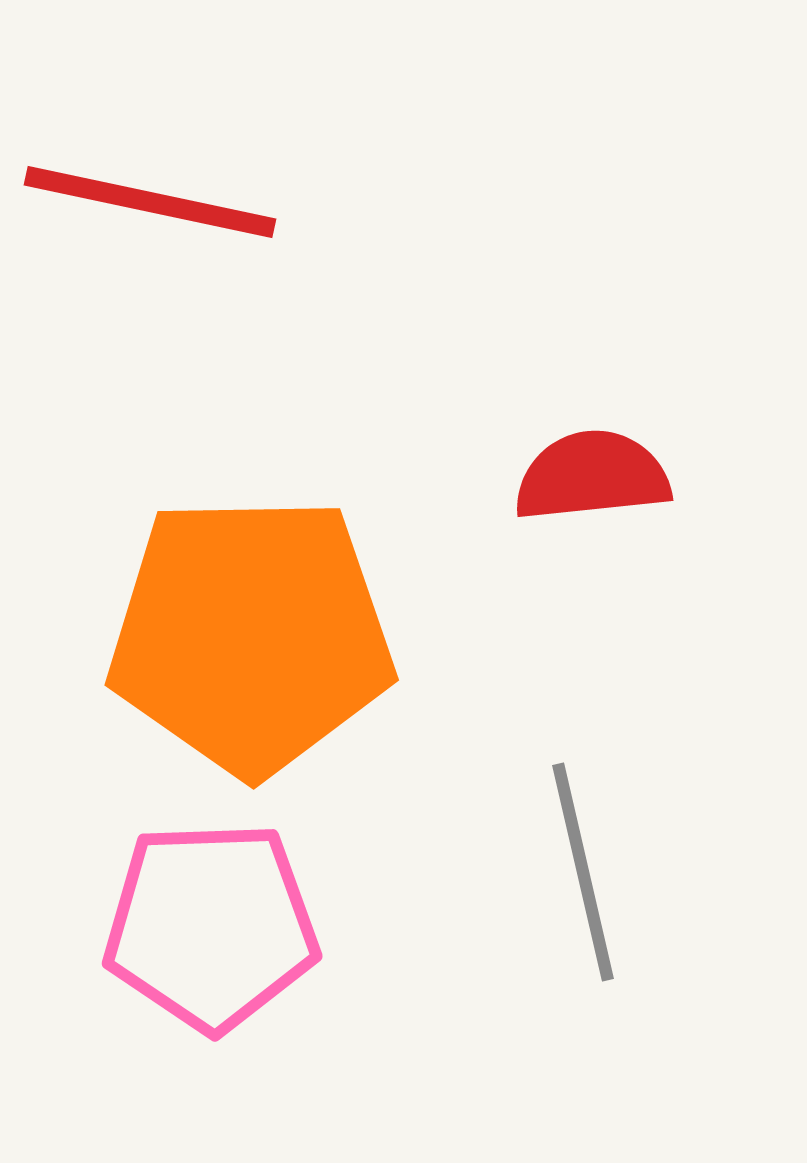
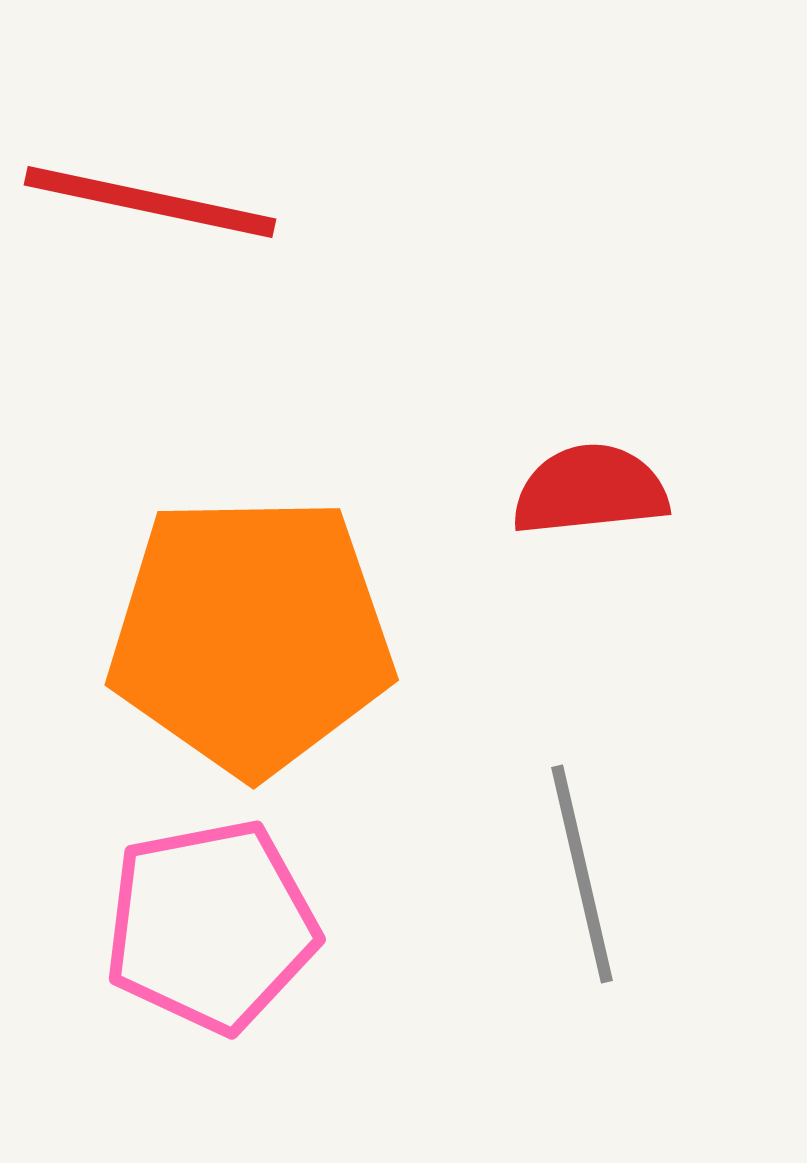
red semicircle: moved 2 px left, 14 px down
gray line: moved 1 px left, 2 px down
pink pentagon: rotated 9 degrees counterclockwise
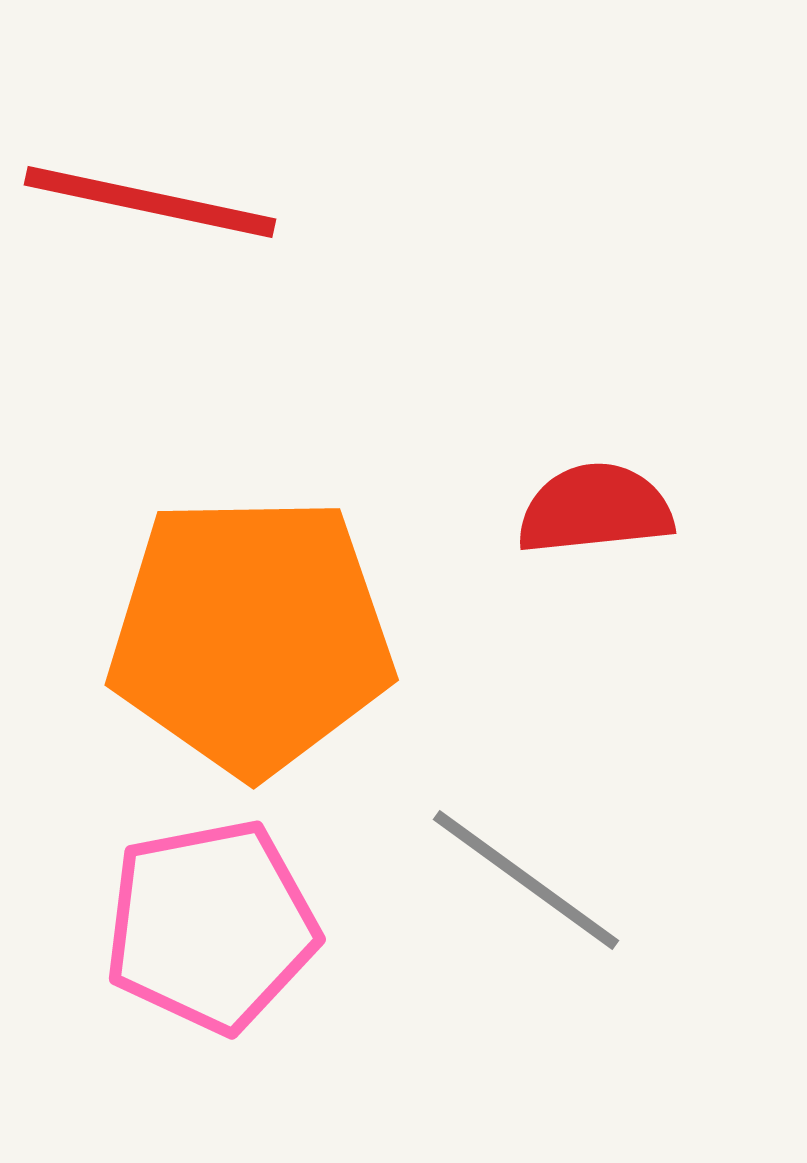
red semicircle: moved 5 px right, 19 px down
gray line: moved 56 px left, 6 px down; rotated 41 degrees counterclockwise
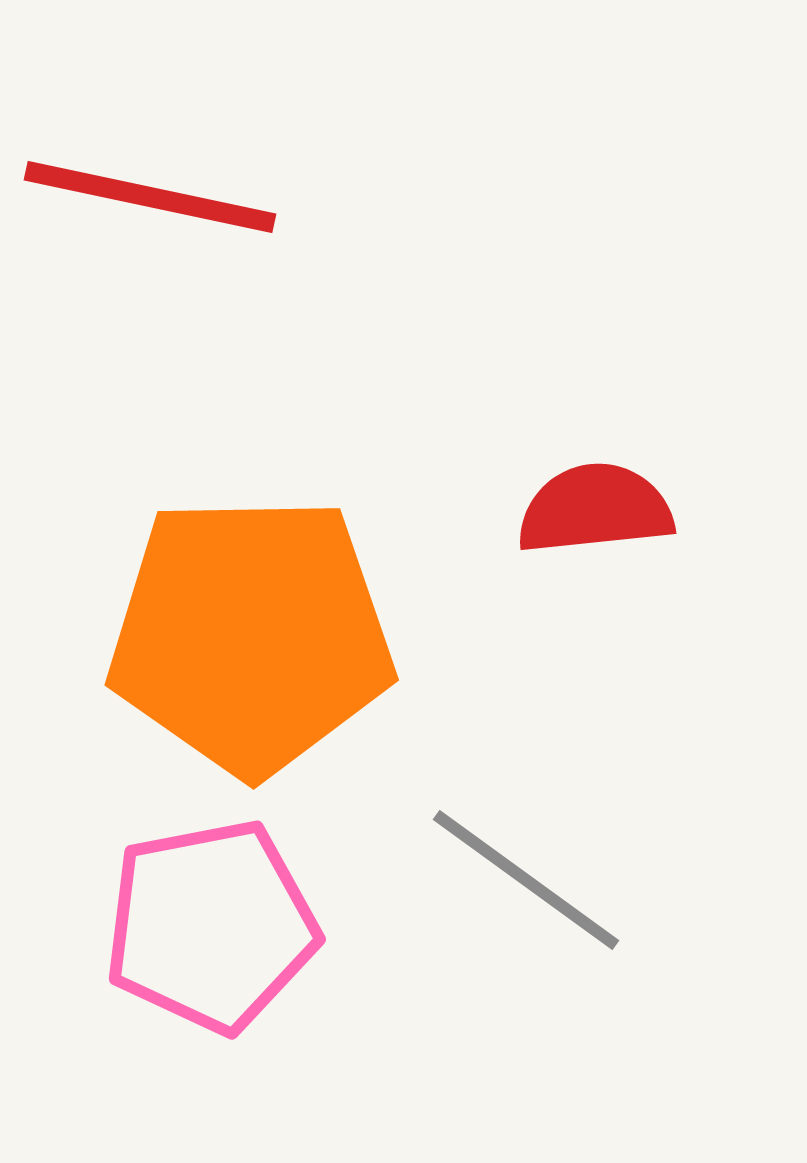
red line: moved 5 px up
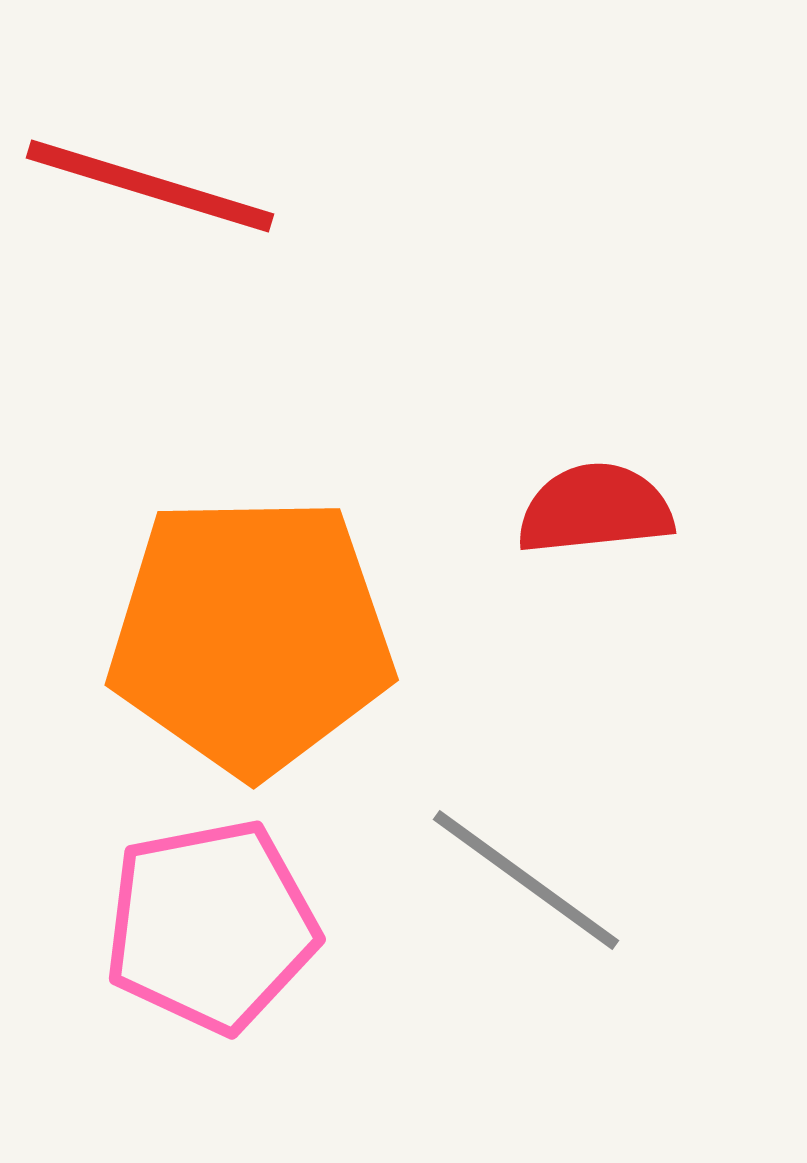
red line: moved 11 px up; rotated 5 degrees clockwise
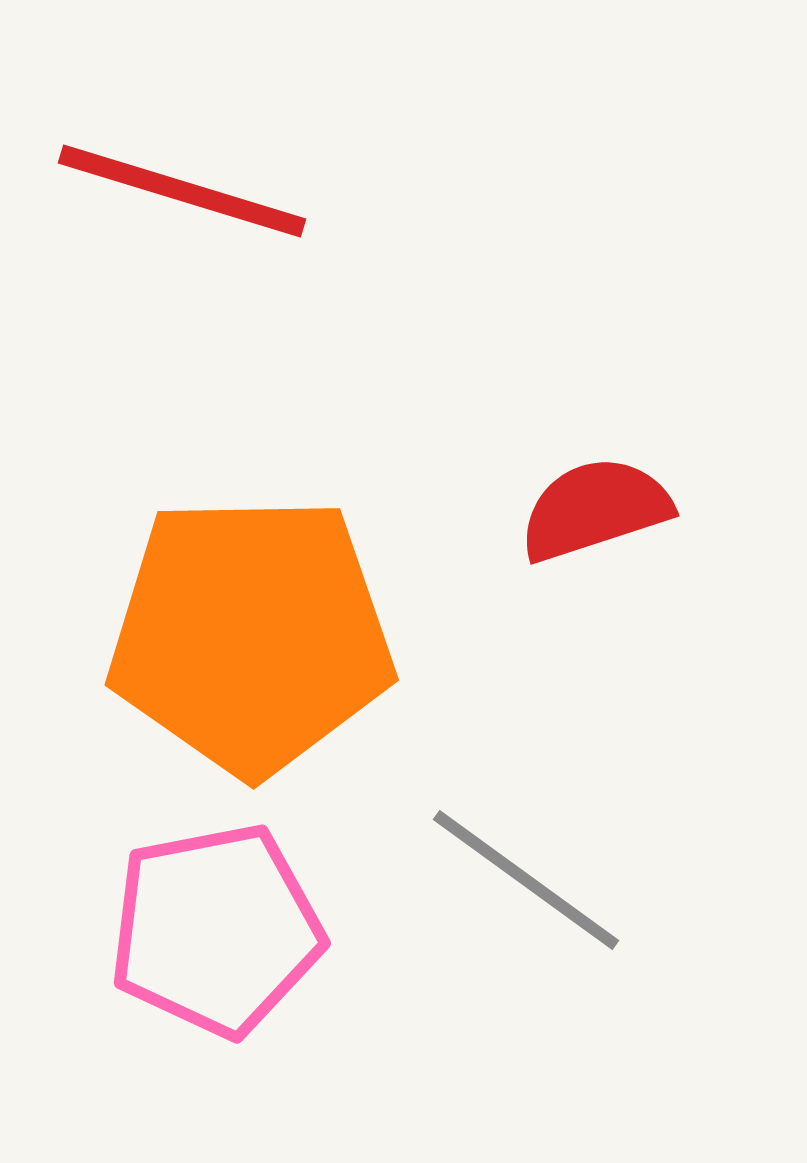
red line: moved 32 px right, 5 px down
red semicircle: rotated 12 degrees counterclockwise
pink pentagon: moved 5 px right, 4 px down
